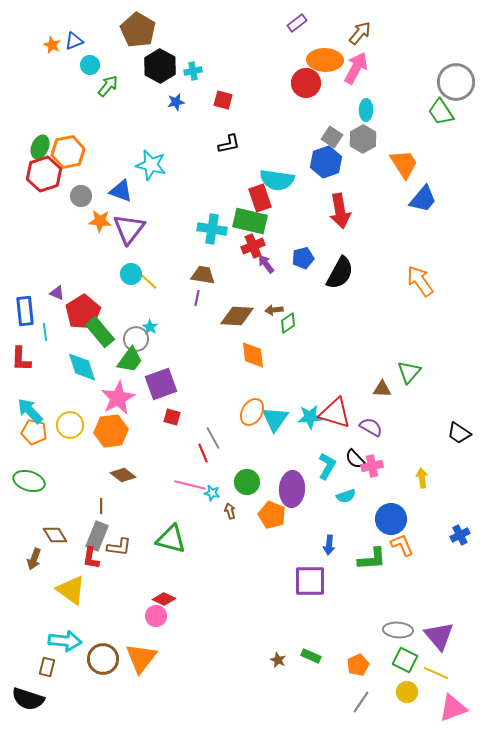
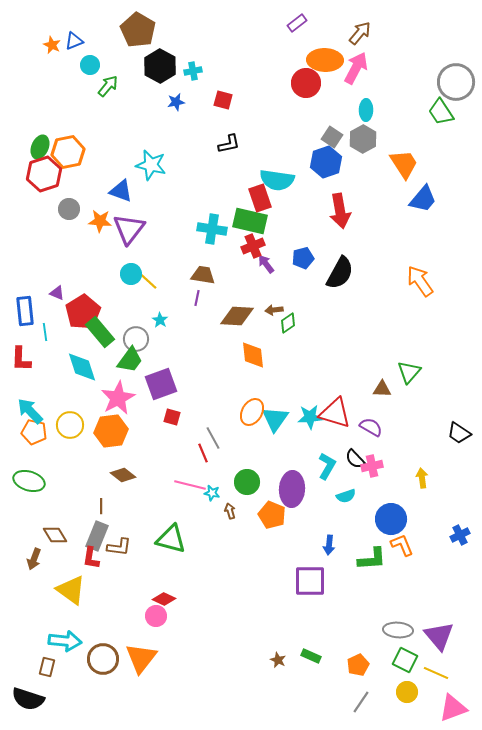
gray circle at (81, 196): moved 12 px left, 13 px down
cyan star at (150, 327): moved 10 px right, 7 px up
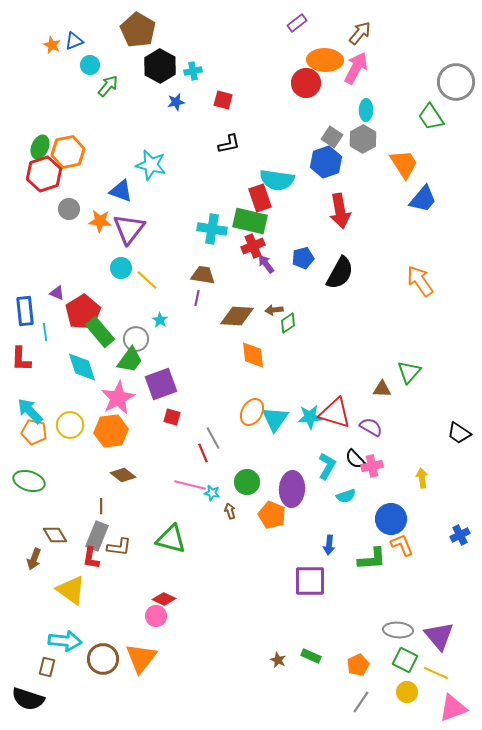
green trapezoid at (441, 112): moved 10 px left, 5 px down
cyan circle at (131, 274): moved 10 px left, 6 px up
